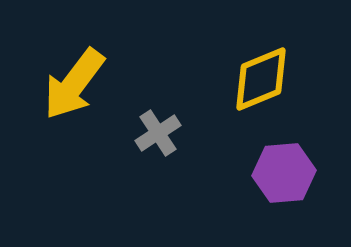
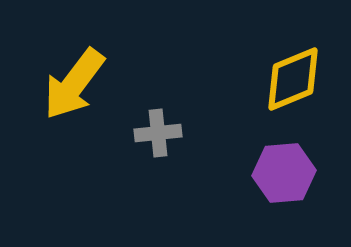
yellow diamond: moved 32 px right
gray cross: rotated 27 degrees clockwise
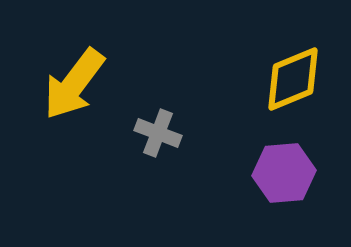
gray cross: rotated 27 degrees clockwise
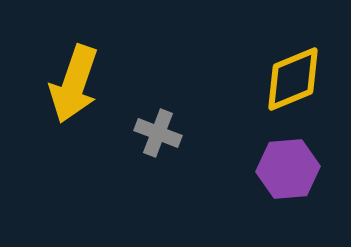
yellow arrow: rotated 18 degrees counterclockwise
purple hexagon: moved 4 px right, 4 px up
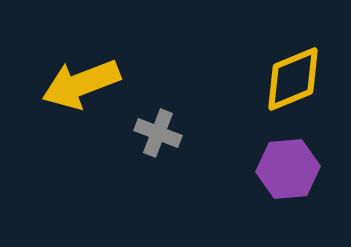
yellow arrow: moved 7 px right; rotated 50 degrees clockwise
